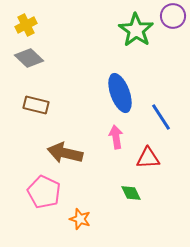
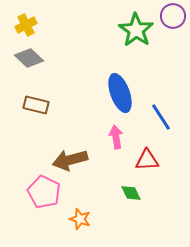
brown arrow: moved 5 px right, 7 px down; rotated 28 degrees counterclockwise
red triangle: moved 1 px left, 2 px down
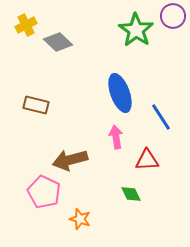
gray diamond: moved 29 px right, 16 px up
green diamond: moved 1 px down
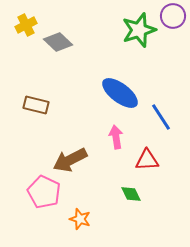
green star: moved 3 px right; rotated 20 degrees clockwise
blue ellipse: rotated 33 degrees counterclockwise
brown arrow: rotated 12 degrees counterclockwise
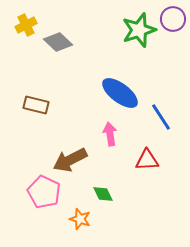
purple circle: moved 3 px down
pink arrow: moved 6 px left, 3 px up
green diamond: moved 28 px left
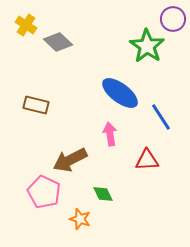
yellow cross: rotated 30 degrees counterclockwise
green star: moved 8 px right, 16 px down; rotated 20 degrees counterclockwise
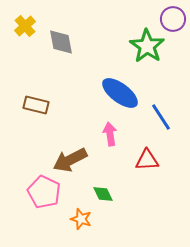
yellow cross: moved 1 px left, 1 px down; rotated 15 degrees clockwise
gray diamond: moved 3 px right; rotated 36 degrees clockwise
orange star: moved 1 px right
